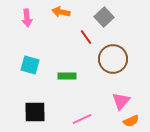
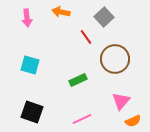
brown circle: moved 2 px right
green rectangle: moved 11 px right, 4 px down; rotated 24 degrees counterclockwise
black square: moved 3 px left; rotated 20 degrees clockwise
orange semicircle: moved 2 px right
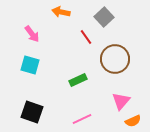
pink arrow: moved 5 px right, 16 px down; rotated 30 degrees counterclockwise
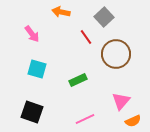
brown circle: moved 1 px right, 5 px up
cyan square: moved 7 px right, 4 px down
pink line: moved 3 px right
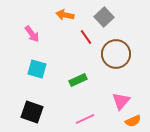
orange arrow: moved 4 px right, 3 px down
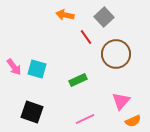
pink arrow: moved 18 px left, 33 px down
